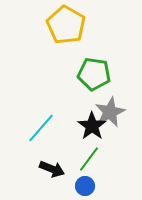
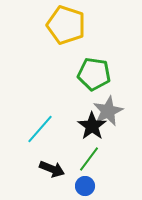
yellow pentagon: rotated 12 degrees counterclockwise
gray star: moved 2 px left, 1 px up
cyan line: moved 1 px left, 1 px down
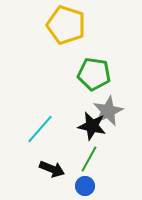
black star: rotated 24 degrees counterclockwise
green line: rotated 8 degrees counterclockwise
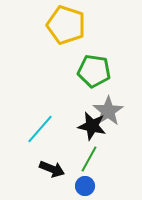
green pentagon: moved 3 px up
gray star: rotated 8 degrees counterclockwise
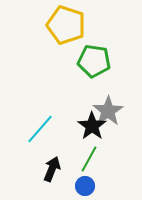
green pentagon: moved 10 px up
black star: rotated 24 degrees clockwise
black arrow: rotated 90 degrees counterclockwise
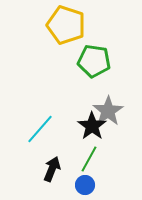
blue circle: moved 1 px up
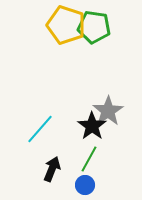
green pentagon: moved 34 px up
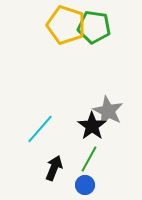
gray star: rotated 12 degrees counterclockwise
black arrow: moved 2 px right, 1 px up
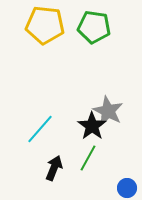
yellow pentagon: moved 21 px left; rotated 12 degrees counterclockwise
green line: moved 1 px left, 1 px up
blue circle: moved 42 px right, 3 px down
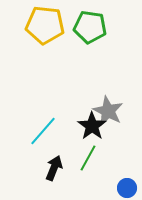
green pentagon: moved 4 px left
cyan line: moved 3 px right, 2 px down
